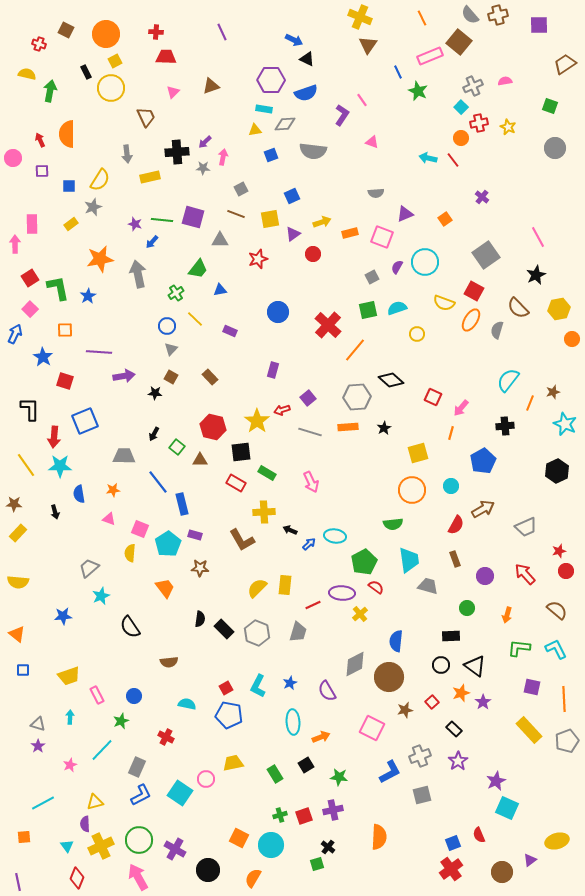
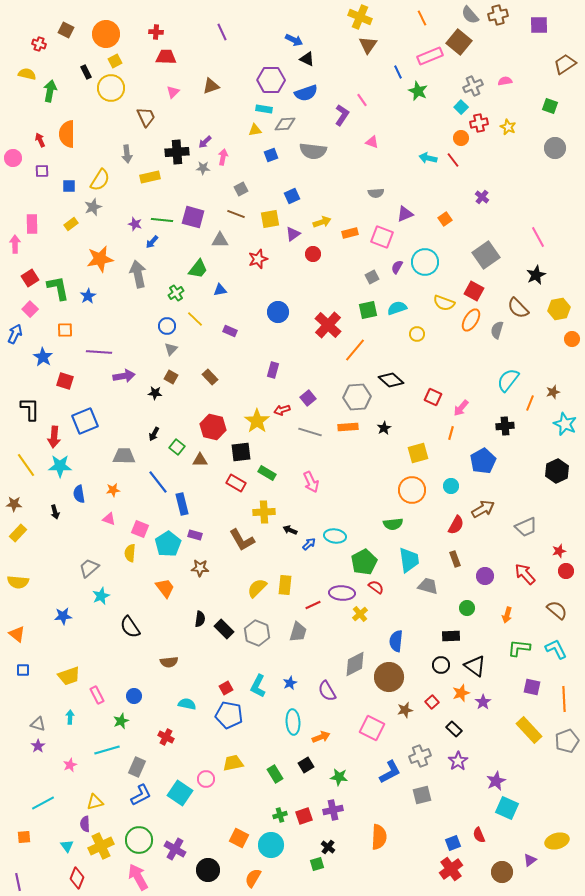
cyan line at (102, 750): moved 5 px right; rotated 30 degrees clockwise
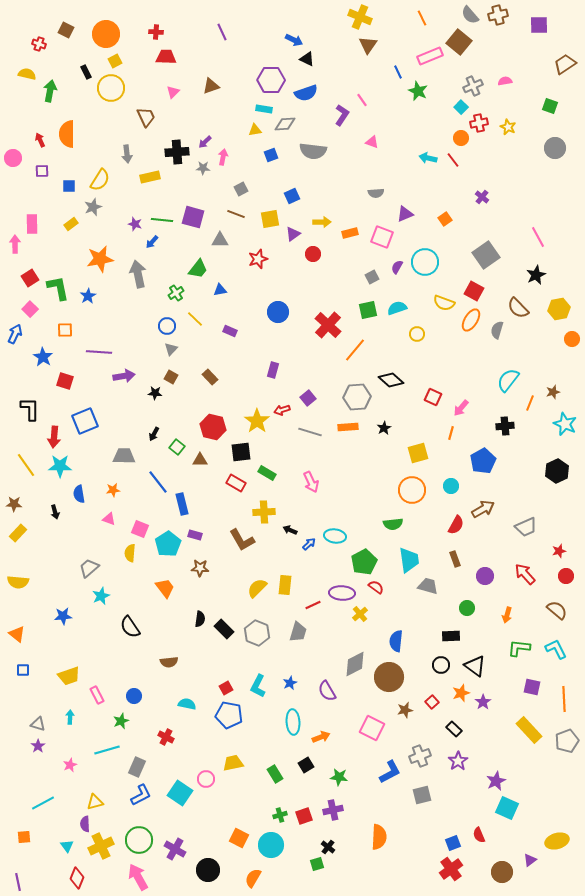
yellow arrow at (322, 222): rotated 18 degrees clockwise
red circle at (566, 571): moved 5 px down
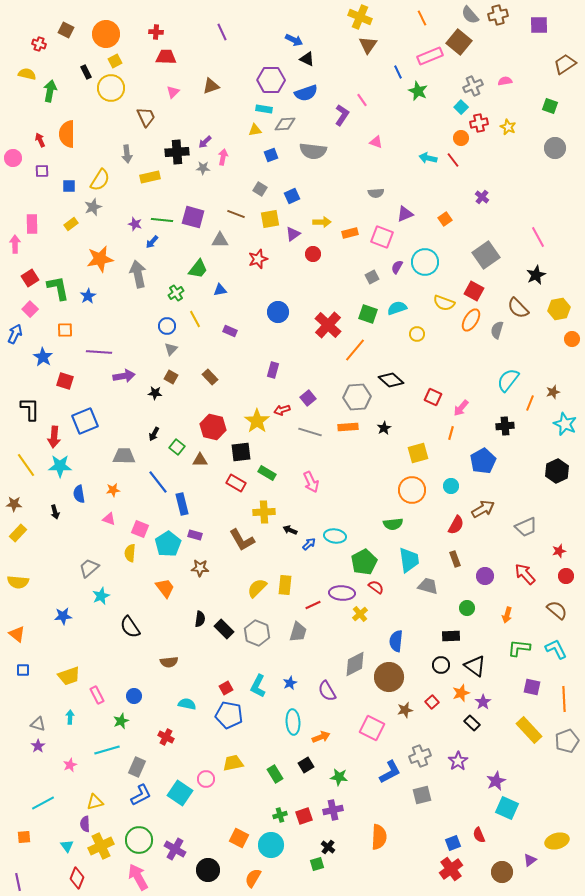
pink triangle at (372, 142): moved 4 px right
gray square at (241, 189): moved 19 px right; rotated 32 degrees counterclockwise
green square at (368, 310): moved 4 px down; rotated 30 degrees clockwise
yellow line at (195, 319): rotated 18 degrees clockwise
black rectangle at (454, 729): moved 18 px right, 6 px up
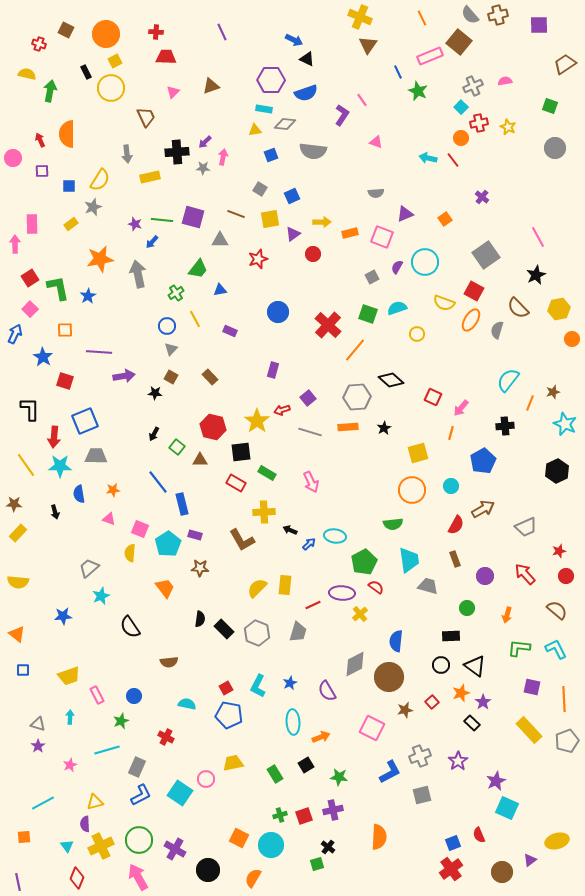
gray diamond at (285, 124): rotated 10 degrees clockwise
gray trapezoid at (124, 456): moved 28 px left
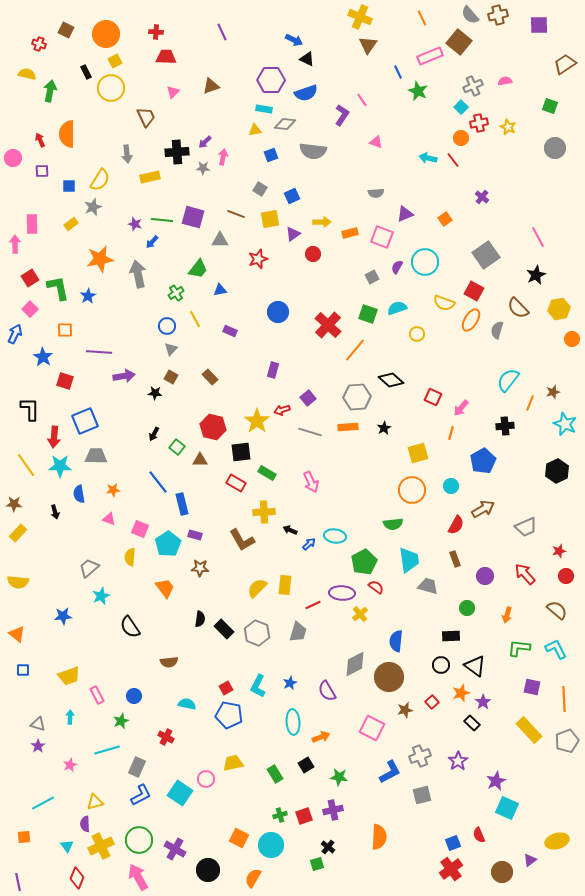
yellow semicircle at (130, 553): moved 4 px down
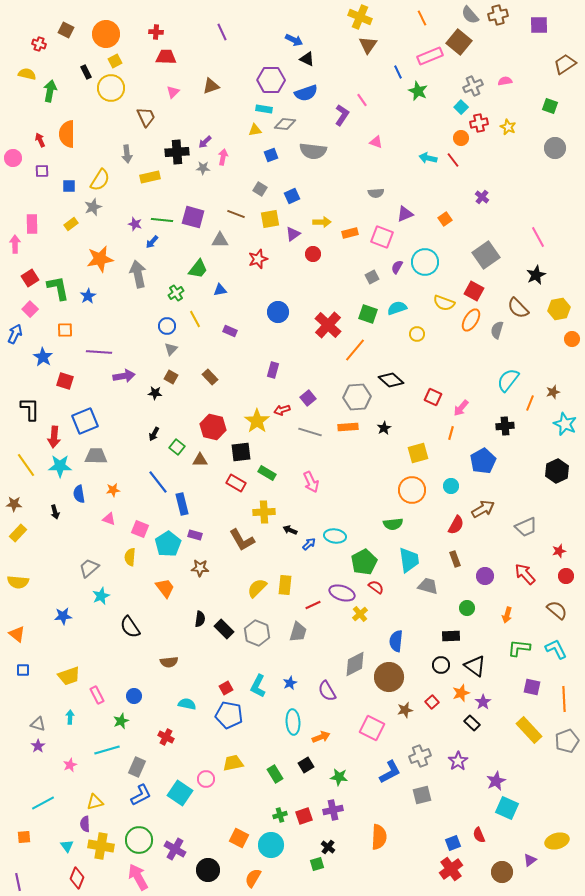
purple ellipse at (342, 593): rotated 15 degrees clockwise
yellow cross at (101, 846): rotated 35 degrees clockwise
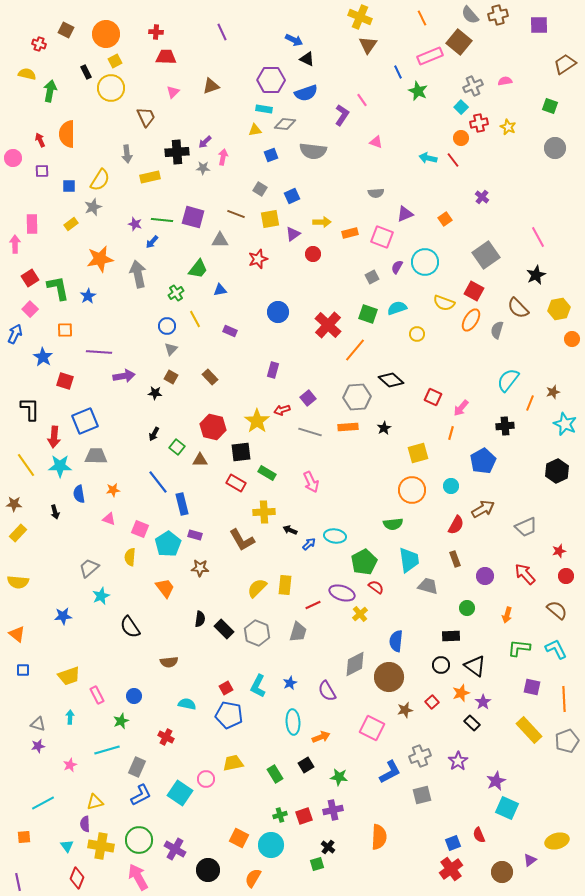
purple star at (38, 746): rotated 24 degrees clockwise
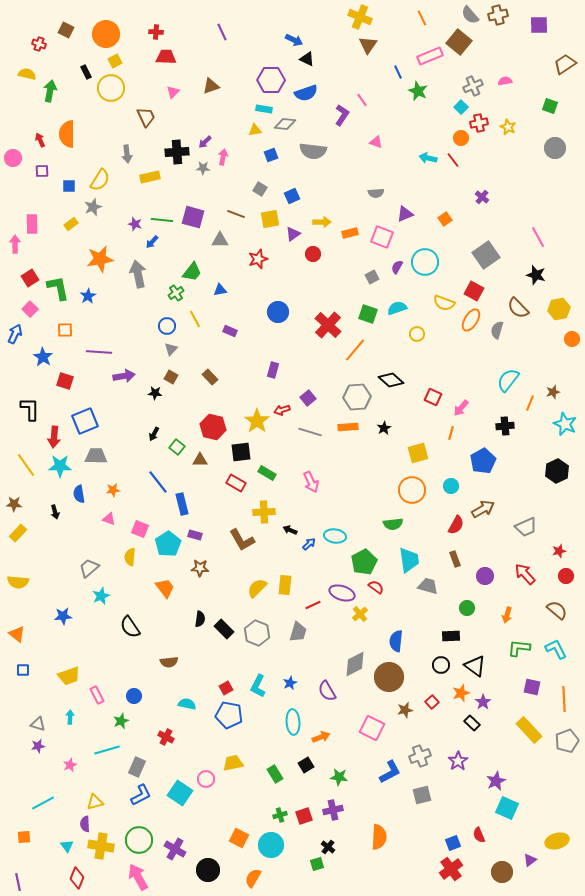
green trapezoid at (198, 269): moved 6 px left, 3 px down
black star at (536, 275): rotated 30 degrees counterclockwise
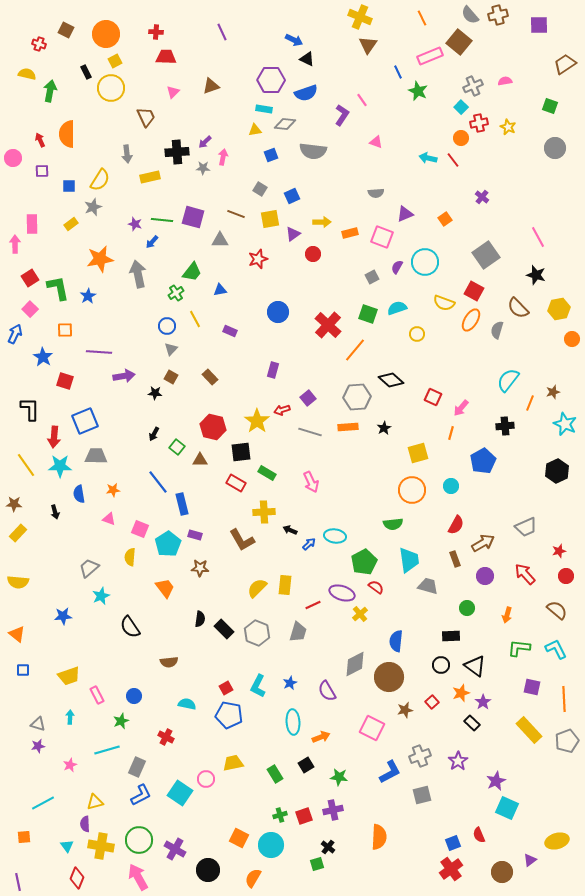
brown arrow at (483, 509): moved 34 px down
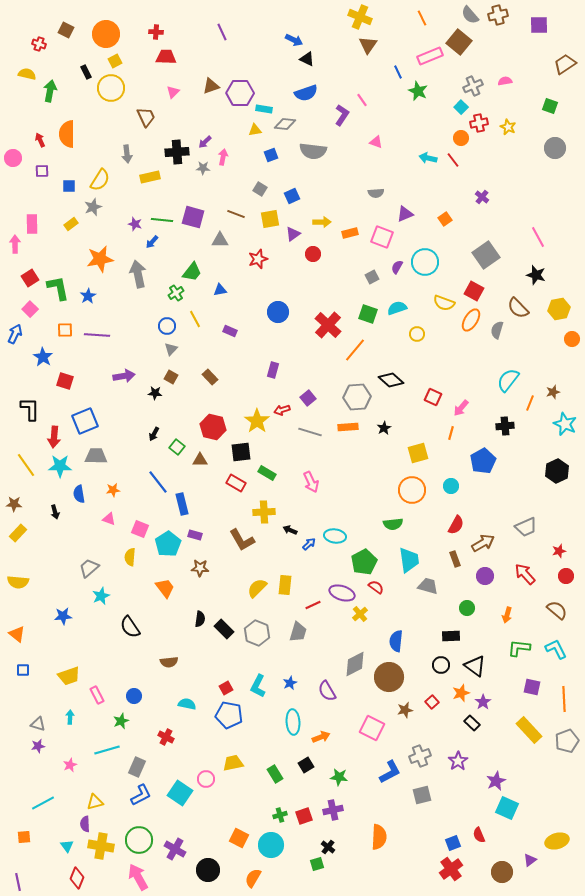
purple hexagon at (271, 80): moved 31 px left, 13 px down
purple line at (99, 352): moved 2 px left, 17 px up
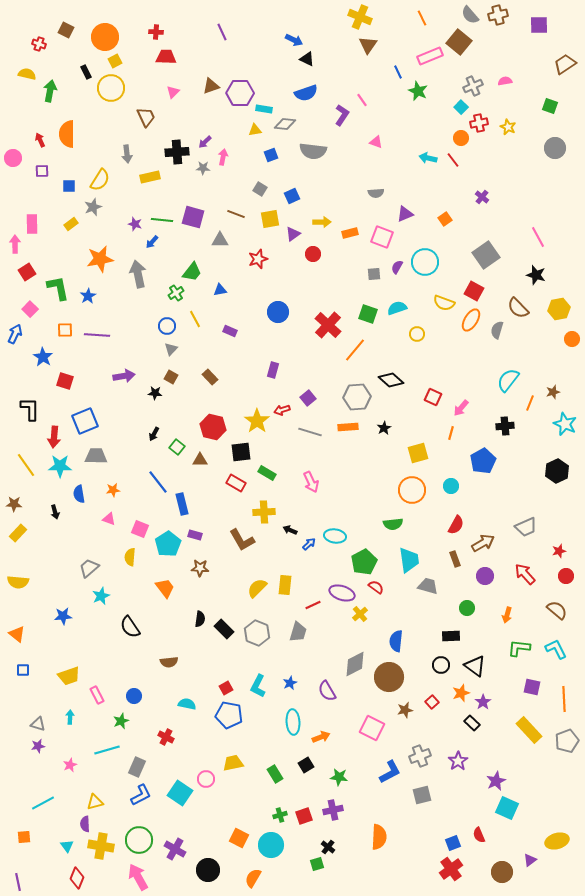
orange circle at (106, 34): moved 1 px left, 3 px down
gray square at (372, 277): moved 2 px right, 3 px up; rotated 24 degrees clockwise
red square at (30, 278): moved 3 px left, 6 px up
